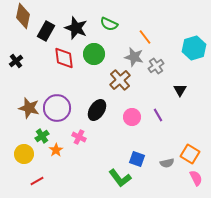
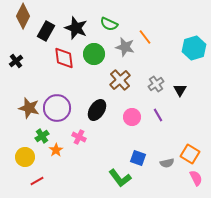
brown diamond: rotated 15 degrees clockwise
gray star: moved 9 px left, 10 px up
gray cross: moved 18 px down
yellow circle: moved 1 px right, 3 px down
blue square: moved 1 px right, 1 px up
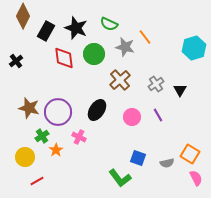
purple circle: moved 1 px right, 4 px down
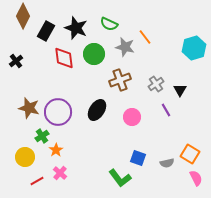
brown cross: rotated 20 degrees clockwise
purple line: moved 8 px right, 5 px up
pink cross: moved 19 px left, 36 px down; rotated 16 degrees clockwise
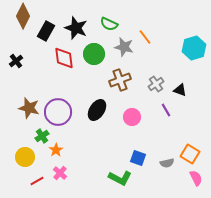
gray star: moved 1 px left
black triangle: rotated 40 degrees counterclockwise
green L-shape: rotated 25 degrees counterclockwise
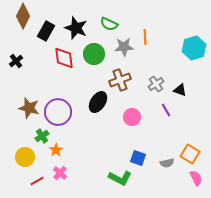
orange line: rotated 35 degrees clockwise
gray star: rotated 18 degrees counterclockwise
black ellipse: moved 1 px right, 8 px up
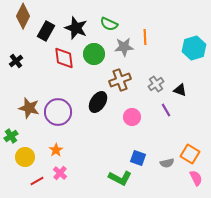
green cross: moved 31 px left
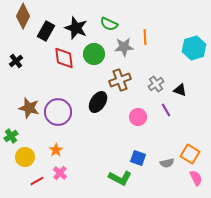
pink circle: moved 6 px right
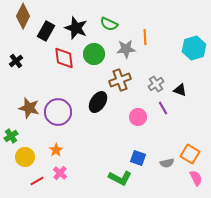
gray star: moved 2 px right, 2 px down
purple line: moved 3 px left, 2 px up
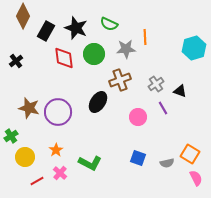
black triangle: moved 1 px down
green L-shape: moved 30 px left, 15 px up
